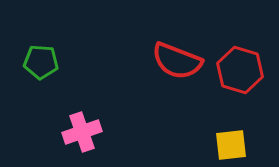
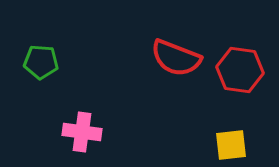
red semicircle: moved 1 px left, 3 px up
red hexagon: rotated 9 degrees counterclockwise
pink cross: rotated 27 degrees clockwise
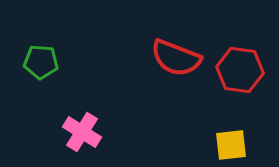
pink cross: rotated 24 degrees clockwise
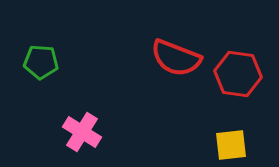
red hexagon: moved 2 px left, 4 px down
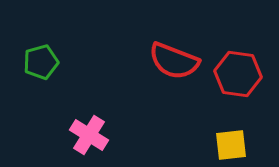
red semicircle: moved 2 px left, 3 px down
green pentagon: rotated 20 degrees counterclockwise
pink cross: moved 7 px right, 3 px down
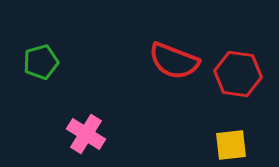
pink cross: moved 3 px left, 1 px up
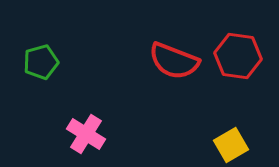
red hexagon: moved 18 px up
yellow square: rotated 24 degrees counterclockwise
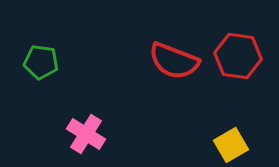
green pentagon: rotated 24 degrees clockwise
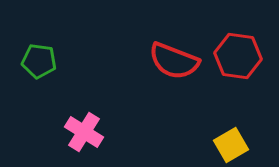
green pentagon: moved 2 px left, 1 px up
pink cross: moved 2 px left, 2 px up
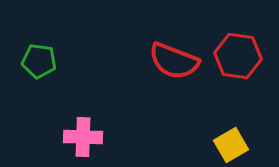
pink cross: moved 1 px left, 5 px down; rotated 30 degrees counterclockwise
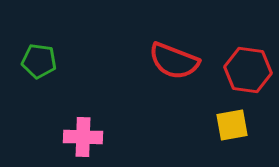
red hexagon: moved 10 px right, 14 px down
yellow square: moved 1 px right, 20 px up; rotated 20 degrees clockwise
